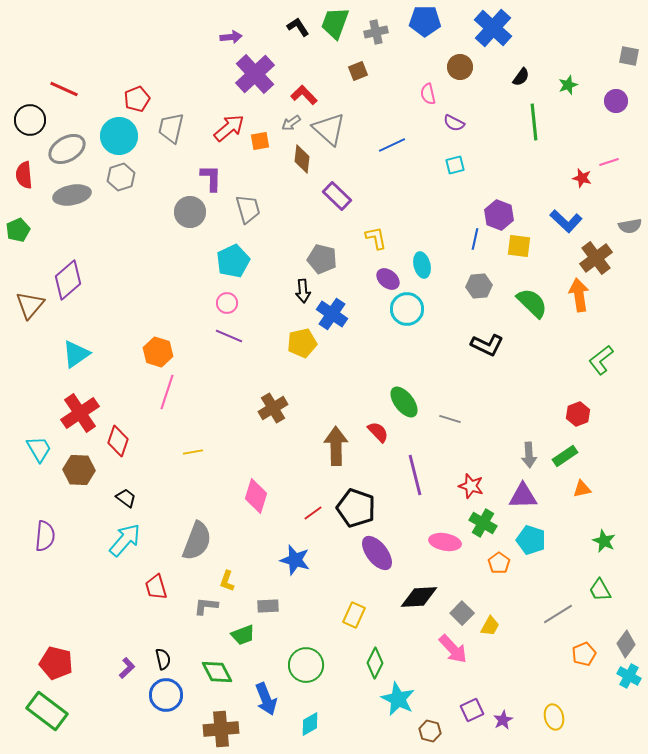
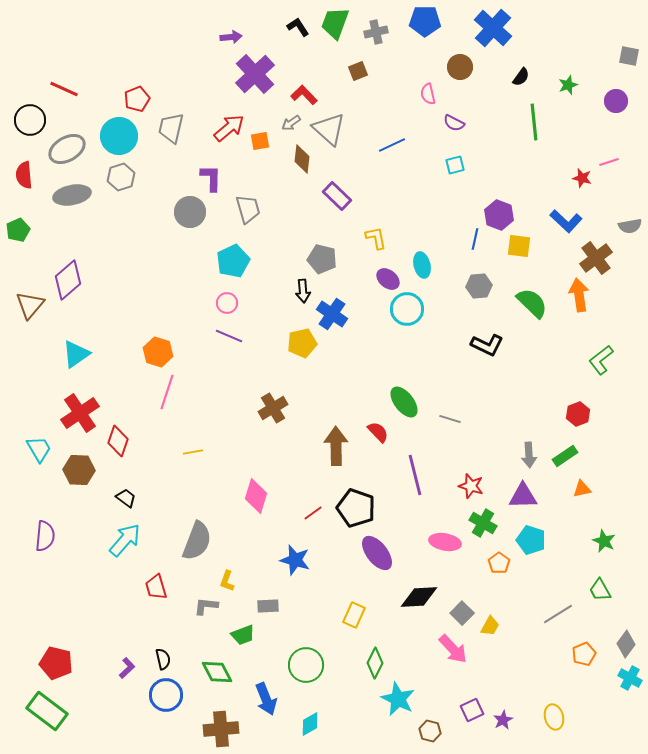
cyan cross at (629, 676): moved 1 px right, 2 px down
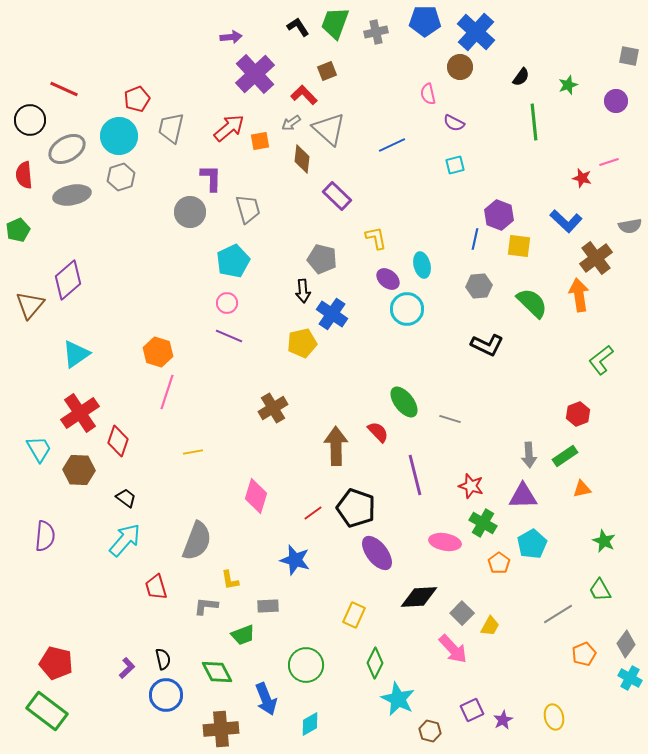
blue cross at (493, 28): moved 17 px left, 4 px down
brown square at (358, 71): moved 31 px left
cyan pentagon at (531, 540): moved 1 px right, 4 px down; rotated 24 degrees clockwise
yellow L-shape at (227, 581): moved 3 px right, 1 px up; rotated 30 degrees counterclockwise
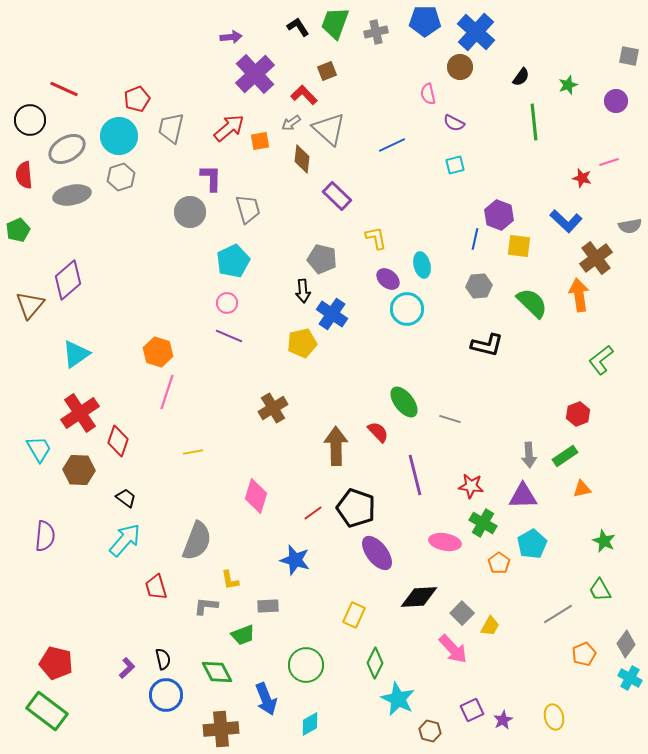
black L-shape at (487, 345): rotated 12 degrees counterclockwise
red star at (471, 486): rotated 10 degrees counterclockwise
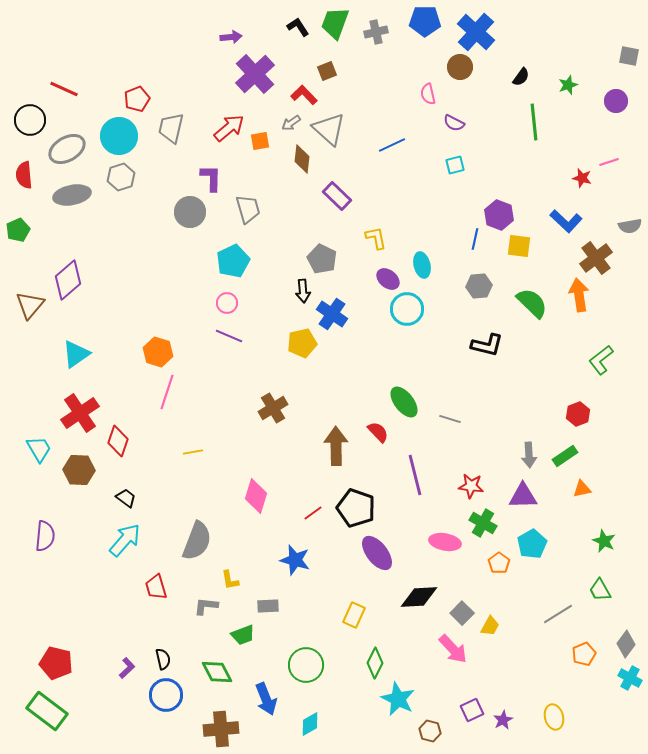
gray pentagon at (322, 259): rotated 12 degrees clockwise
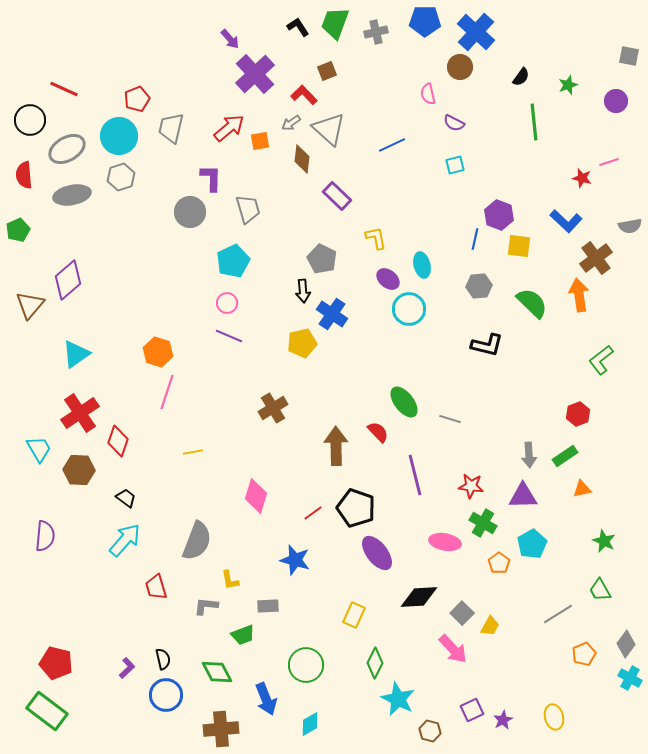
purple arrow at (231, 37): moved 1 px left, 2 px down; rotated 55 degrees clockwise
cyan circle at (407, 309): moved 2 px right
